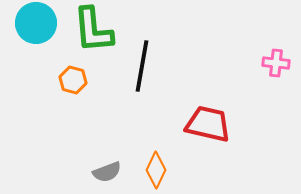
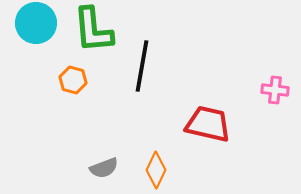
pink cross: moved 1 px left, 27 px down
gray semicircle: moved 3 px left, 4 px up
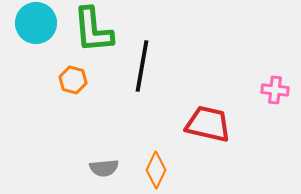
gray semicircle: rotated 16 degrees clockwise
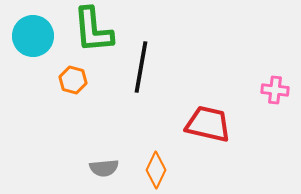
cyan circle: moved 3 px left, 13 px down
black line: moved 1 px left, 1 px down
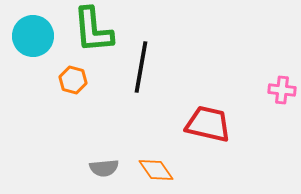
pink cross: moved 7 px right
orange diamond: rotated 60 degrees counterclockwise
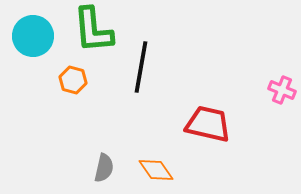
pink cross: rotated 16 degrees clockwise
gray semicircle: rotated 72 degrees counterclockwise
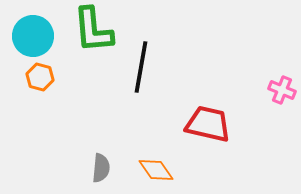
orange hexagon: moved 33 px left, 3 px up
gray semicircle: moved 3 px left; rotated 8 degrees counterclockwise
